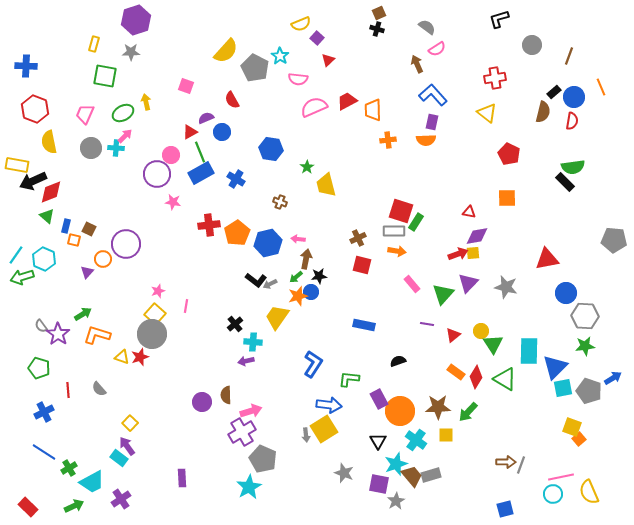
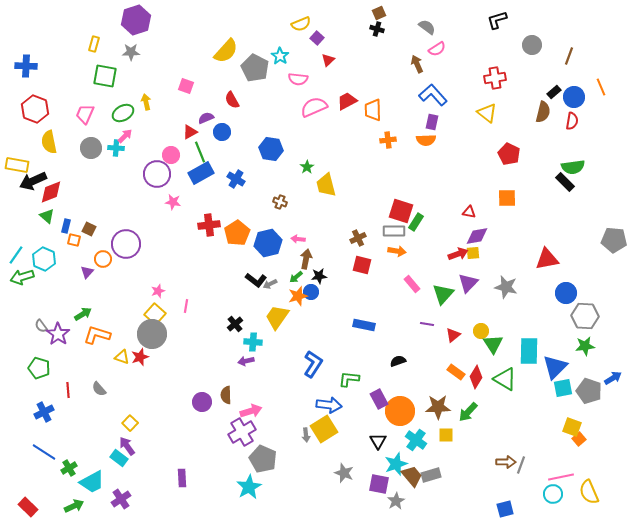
black L-shape at (499, 19): moved 2 px left, 1 px down
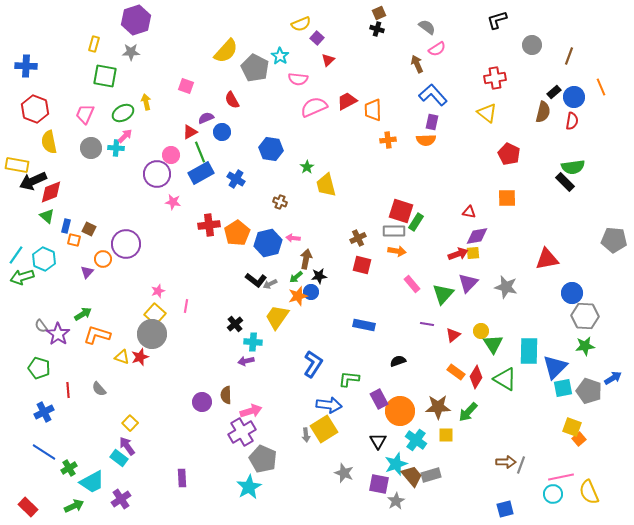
pink arrow at (298, 239): moved 5 px left, 1 px up
blue circle at (566, 293): moved 6 px right
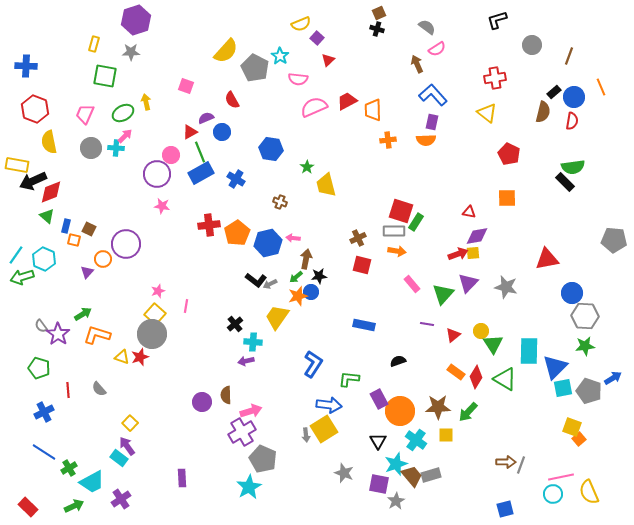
pink star at (173, 202): moved 11 px left, 4 px down
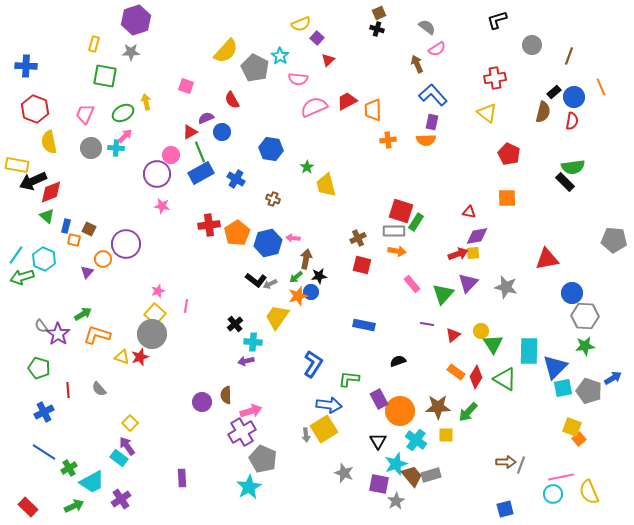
brown cross at (280, 202): moved 7 px left, 3 px up
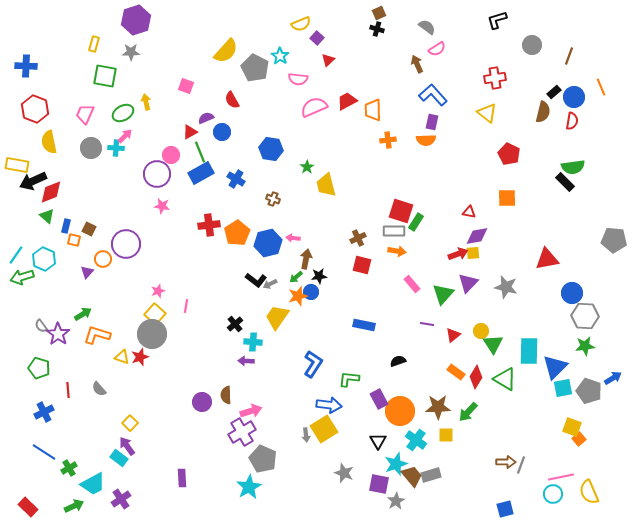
purple arrow at (246, 361): rotated 14 degrees clockwise
cyan trapezoid at (92, 482): moved 1 px right, 2 px down
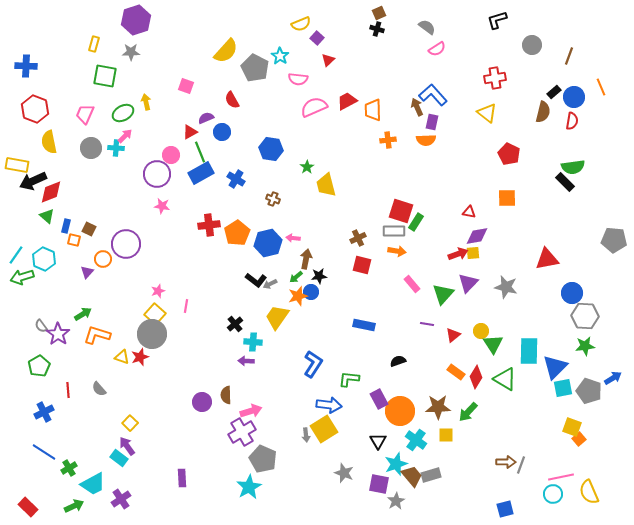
brown arrow at (417, 64): moved 43 px down
green pentagon at (39, 368): moved 2 px up; rotated 25 degrees clockwise
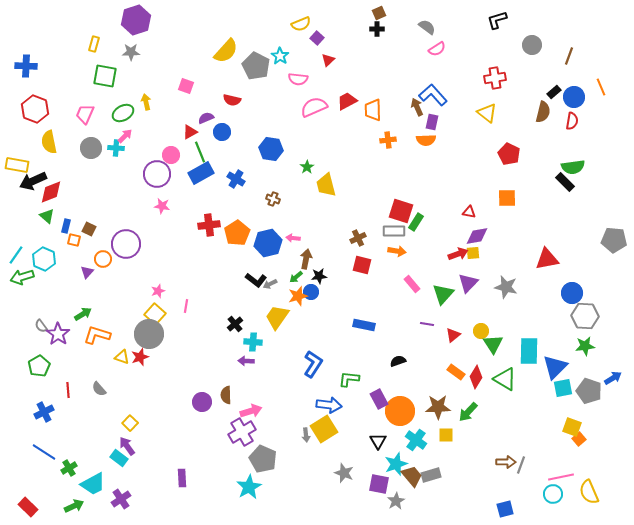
black cross at (377, 29): rotated 16 degrees counterclockwise
gray pentagon at (255, 68): moved 1 px right, 2 px up
red semicircle at (232, 100): rotated 48 degrees counterclockwise
gray circle at (152, 334): moved 3 px left
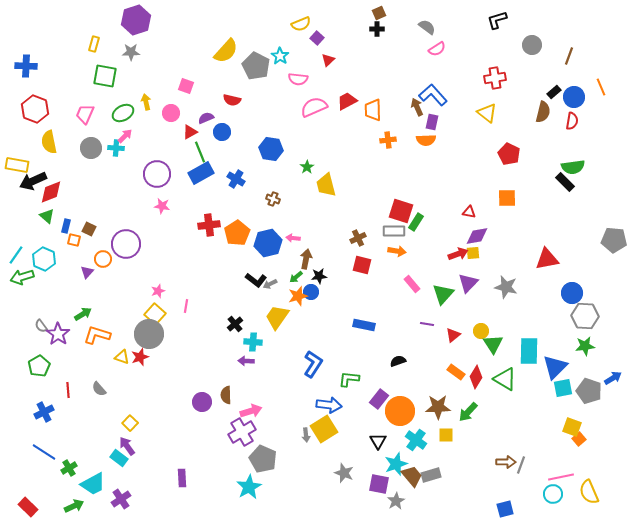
pink circle at (171, 155): moved 42 px up
purple rectangle at (379, 399): rotated 66 degrees clockwise
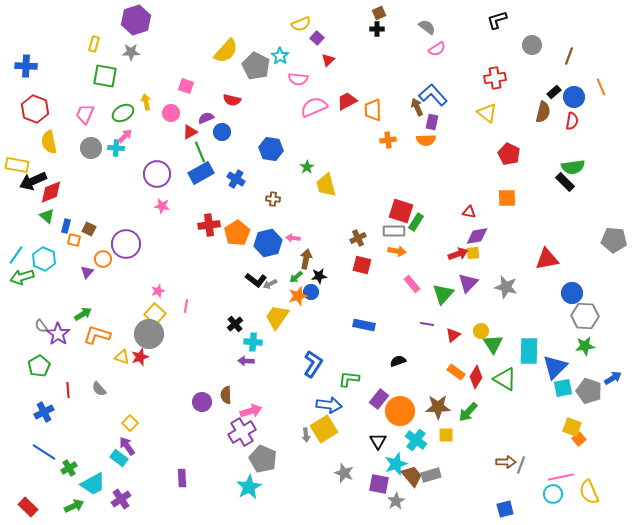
brown cross at (273, 199): rotated 16 degrees counterclockwise
